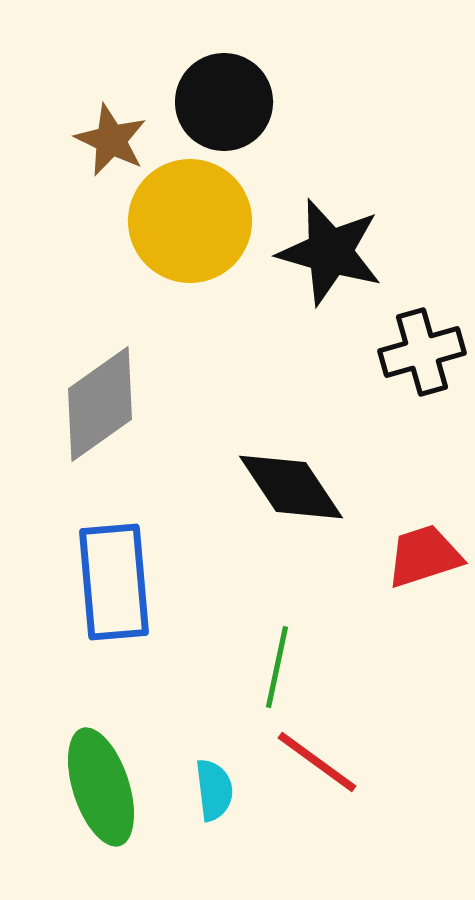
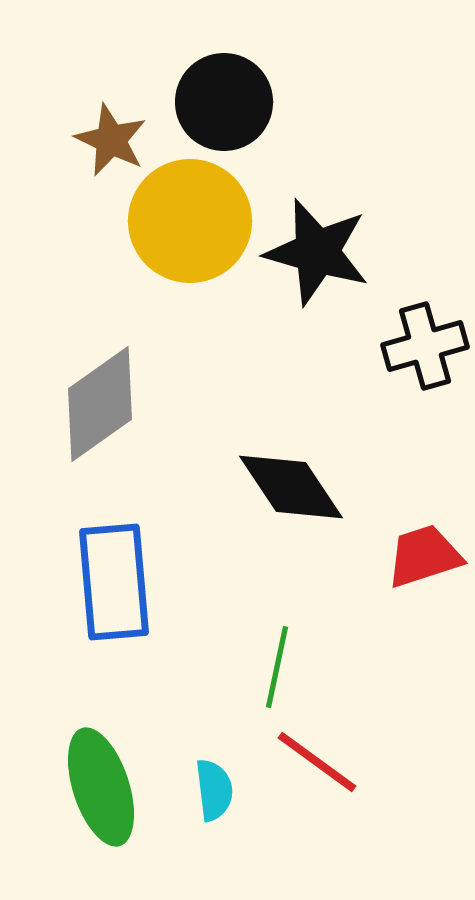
black star: moved 13 px left
black cross: moved 3 px right, 6 px up
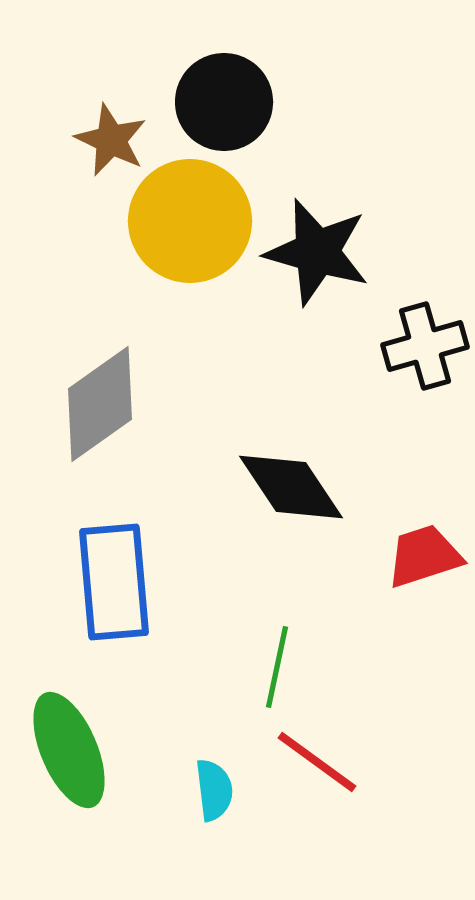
green ellipse: moved 32 px left, 37 px up; rotated 5 degrees counterclockwise
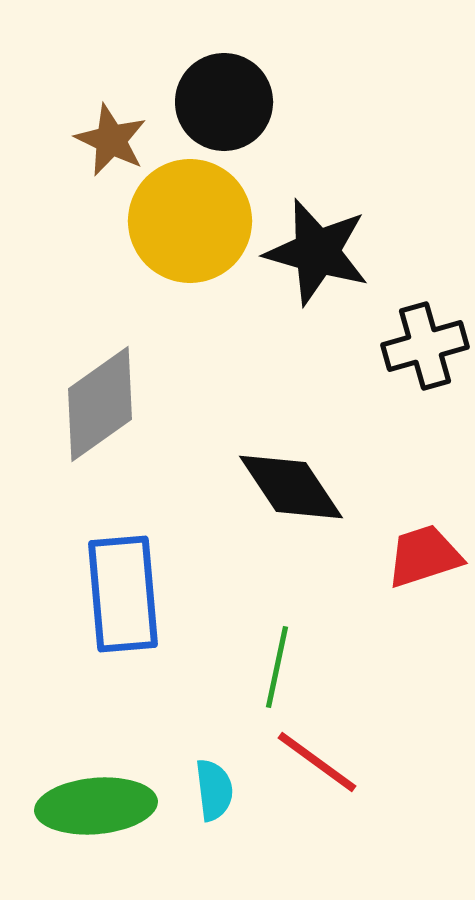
blue rectangle: moved 9 px right, 12 px down
green ellipse: moved 27 px right, 56 px down; rotated 72 degrees counterclockwise
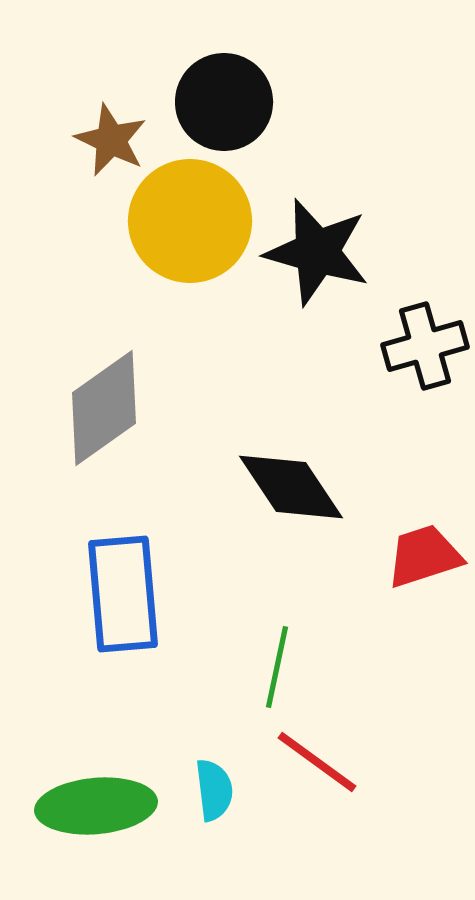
gray diamond: moved 4 px right, 4 px down
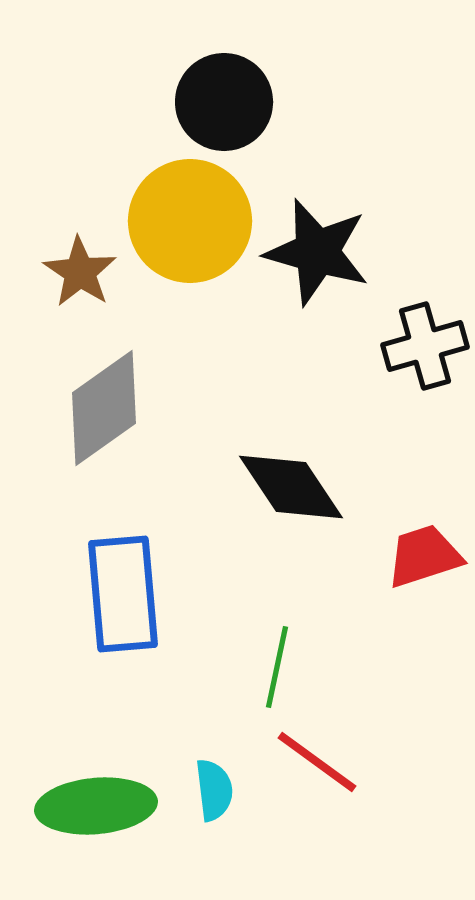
brown star: moved 31 px left, 132 px down; rotated 8 degrees clockwise
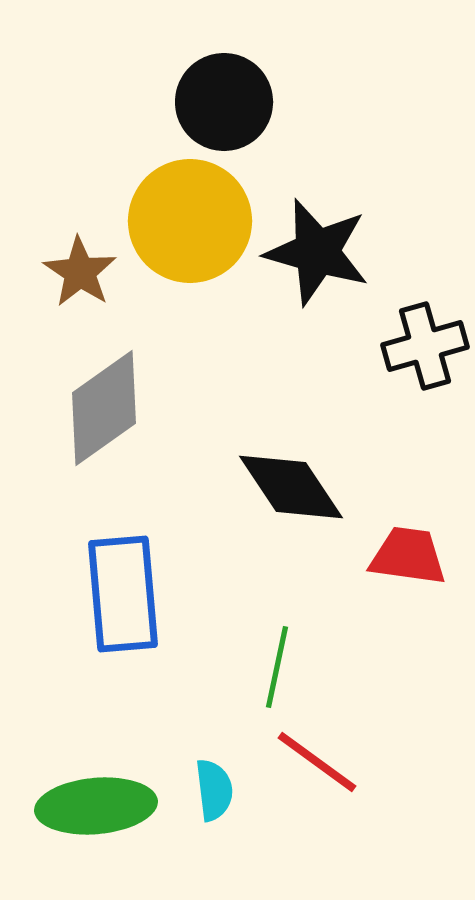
red trapezoid: moved 16 px left; rotated 26 degrees clockwise
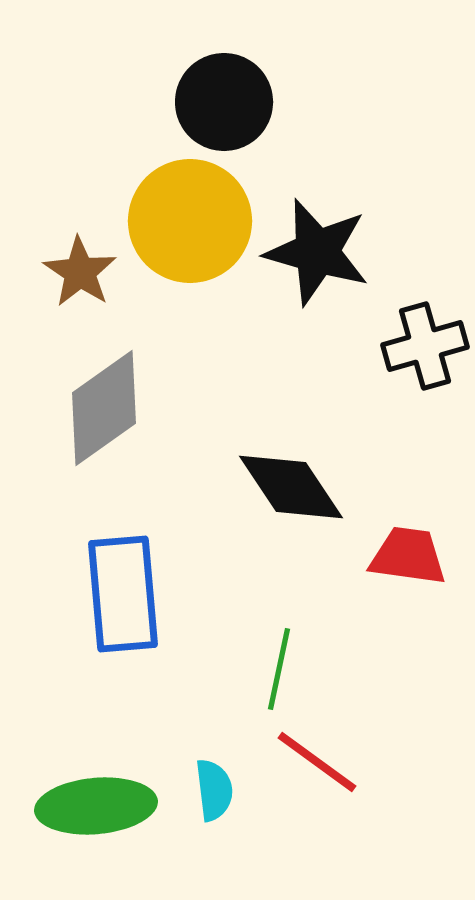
green line: moved 2 px right, 2 px down
